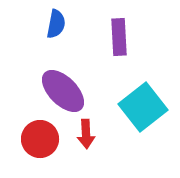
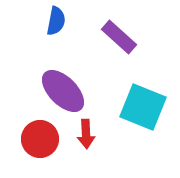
blue semicircle: moved 3 px up
purple rectangle: rotated 45 degrees counterclockwise
cyan square: rotated 30 degrees counterclockwise
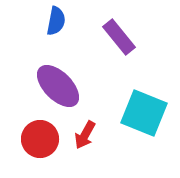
purple rectangle: rotated 9 degrees clockwise
purple ellipse: moved 5 px left, 5 px up
cyan square: moved 1 px right, 6 px down
red arrow: moved 1 px left, 1 px down; rotated 32 degrees clockwise
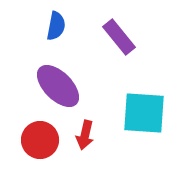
blue semicircle: moved 5 px down
cyan square: rotated 18 degrees counterclockwise
red arrow: rotated 16 degrees counterclockwise
red circle: moved 1 px down
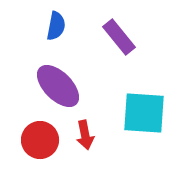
red arrow: rotated 24 degrees counterclockwise
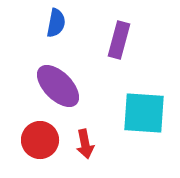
blue semicircle: moved 3 px up
purple rectangle: moved 3 px down; rotated 54 degrees clockwise
red arrow: moved 9 px down
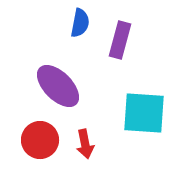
blue semicircle: moved 24 px right
purple rectangle: moved 1 px right
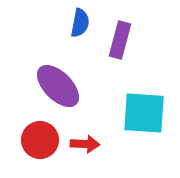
red arrow: rotated 76 degrees counterclockwise
